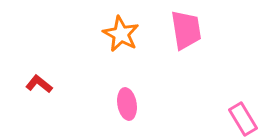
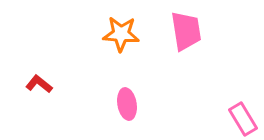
pink trapezoid: moved 1 px down
orange star: rotated 24 degrees counterclockwise
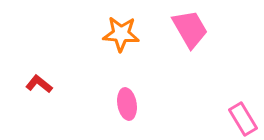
pink trapezoid: moved 4 px right, 2 px up; rotated 21 degrees counterclockwise
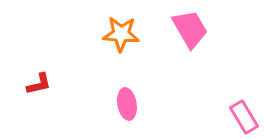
red L-shape: rotated 128 degrees clockwise
pink rectangle: moved 1 px right, 2 px up
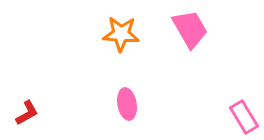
red L-shape: moved 12 px left, 29 px down; rotated 16 degrees counterclockwise
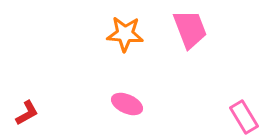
pink trapezoid: rotated 9 degrees clockwise
orange star: moved 4 px right
pink ellipse: rotated 56 degrees counterclockwise
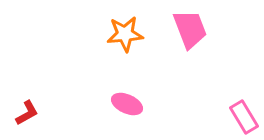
orange star: rotated 9 degrees counterclockwise
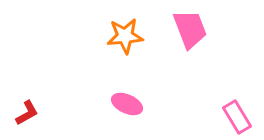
orange star: moved 2 px down
pink rectangle: moved 7 px left
